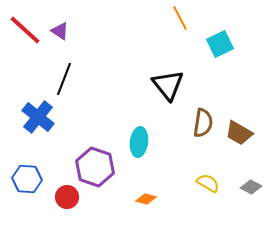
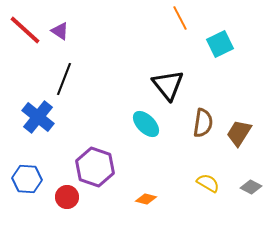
brown trapezoid: rotated 92 degrees clockwise
cyan ellipse: moved 7 px right, 18 px up; rotated 52 degrees counterclockwise
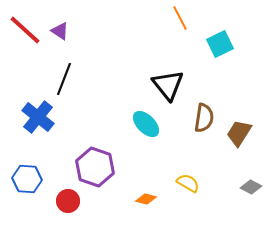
brown semicircle: moved 1 px right, 5 px up
yellow semicircle: moved 20 px left
red circle: moved 1 px right, 4 px down
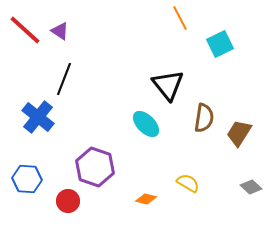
gray diamond: rotated 15 degrees clockwise
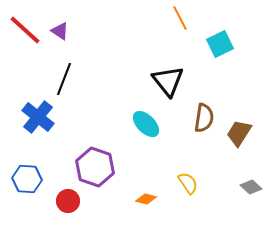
black triangle: moved 4 px up
yellow semicircle: rotated 25 degrees clockwise
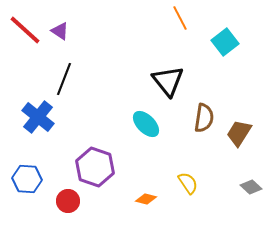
cyan square: moved 5 px right, 2 px up; rotated 12 degrees counterclockwise
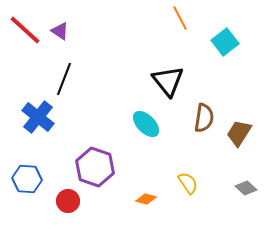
gray diamond: moved 5 px left, 1 px down
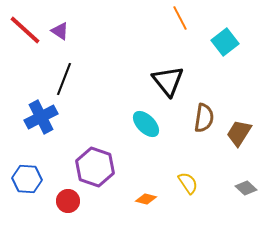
blue cross: moved 3 px right; rotated 24 degrees clockwise
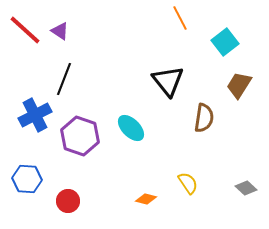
blue cross: moved 6 px left, 2 px up
cyan ellipse: moved 15 px left, 4 px down
brown trapezoid: moved 48 px up
purple hexagon: moved 15 px left, 31 px up
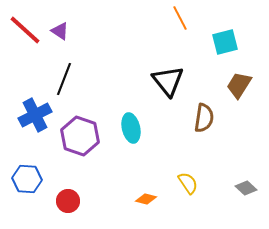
cyan square: rotated 24 degrees clockwise
cyan ellipse: rotated 32 degrees clockwise
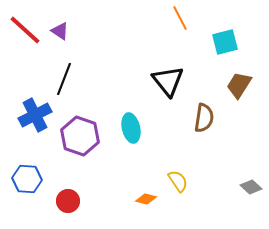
yellow semicircle: moved 10 px left, 2 px up
gray diamond: moved 5 px right, 1 px up
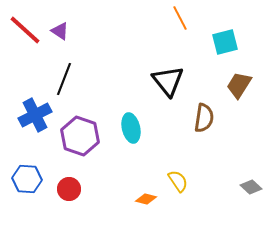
red circle: moved 1 px right, 12 px up
